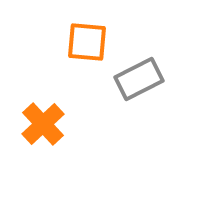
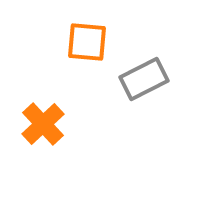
gray rectangle: moved 5 px right
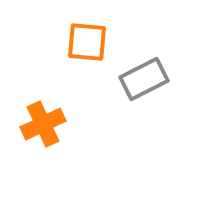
orange cross: rotated 18 degrees clockwise
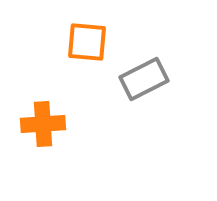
orange cross: rotated 21 degrees clockwise
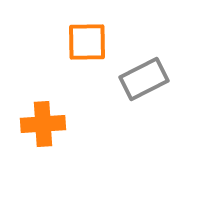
orange square: rotated 6 degrees counterclockwise
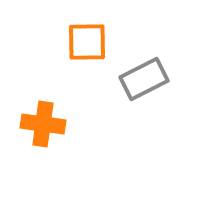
orange cross: rotated 12 degrees clockwise
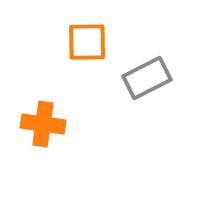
gray rectangle: moved 3 px right, 1 px up
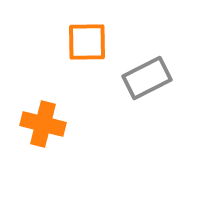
orange cross: rotated 6 degrees clockwise
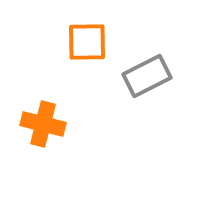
gray rectangle: moved 2 px up
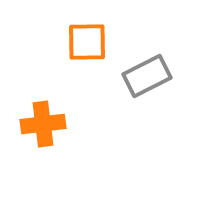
orange cross: rotated 21 degrees counterclockwise
